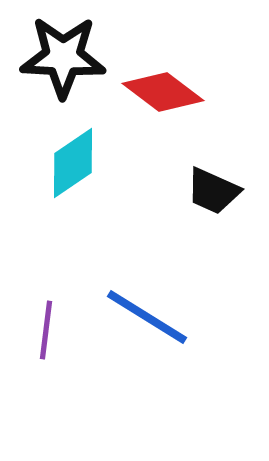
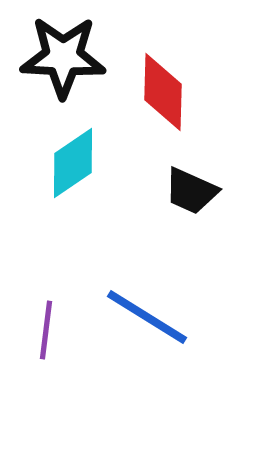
red diamond: rotated 54 degrees clockwise
black trapezoid: moved 22 px left
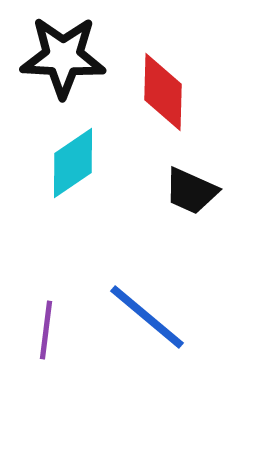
blue line: rotated 8 degrees clockwise
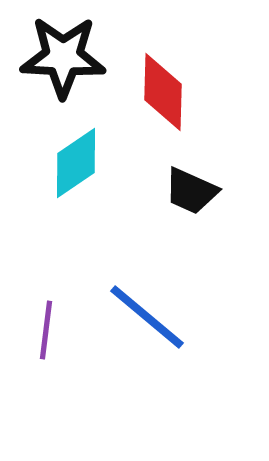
cyan diamond: moved 3 px right
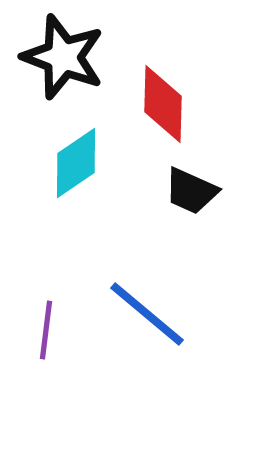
black star: rotated 18 degrees clockwise
red diamond: moved 12 px down
blue line: moved 3 px up
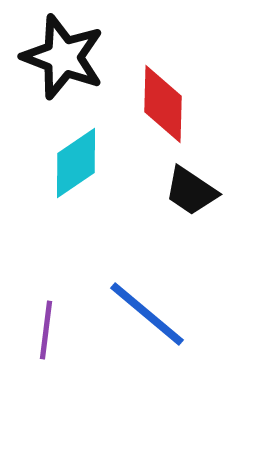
black trapezoid: rotated 10 degrees clockwise
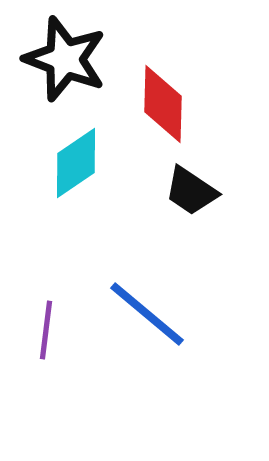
black star: moved 2 px right, 2 px down
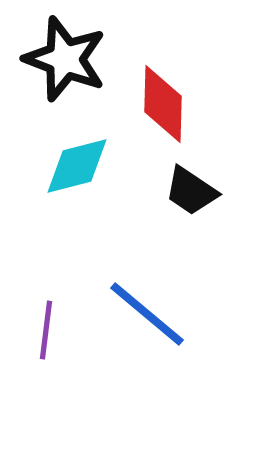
cyan diamond: moved 1 px right, 3 px down; rotated 20 degrees clockwise
